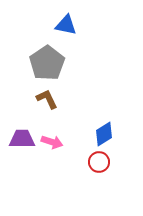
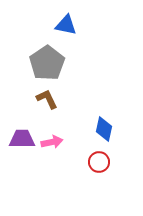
blue diamond: moved 5 px up; rotated 45 degrees counterclockwise
pink arrow: rotated 30 degrees counterclockwise
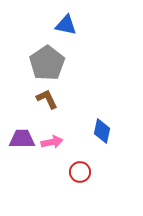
blue diamond: moved 2 px left, 2 px down
red circle: moved 19 px left, 10 px down
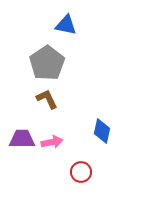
red circle: moved 1 px right
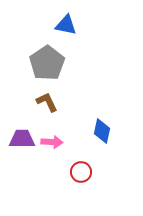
brown L-shape: moved 3 px down
pink arrow: rotated 15 degrees clockwise
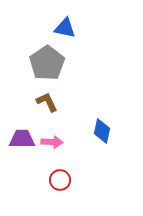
blue triangle: moved 1 px left, 3 px down
red circle: moved 21 px left, 8 px down
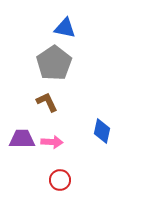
gray pentagon: moved 7 px right
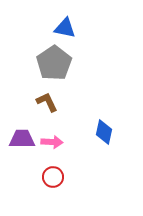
blue diamond: moved 2 px right, 1 px down
red circle: moved 7 px left, 3 px up
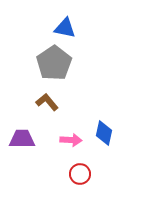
brown L-shape: rotated 15 degrees counterclockwise
blue diamond: moved 1 px down
pink arrow: moved 19 px right, 2 px up
red circle: moved 27 px right, 3 px up
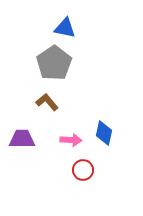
red circle: moved 3 px right, 4 px up
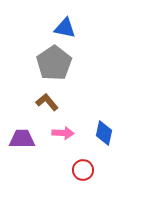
pink arrow: moved 8 px left, 7 px up
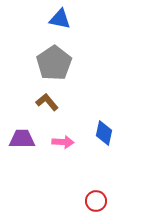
blue triangle: moved 5 px left, 9 px up
pink arrow: moved 9 px down
red circle: moved 13 px right, 31 px down
